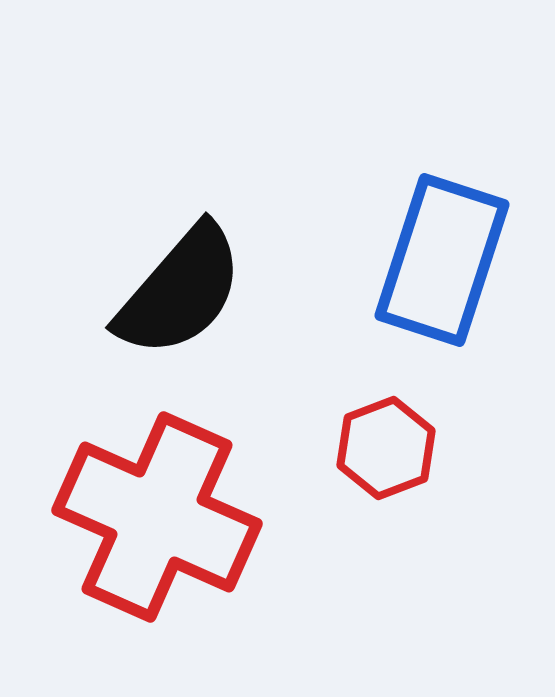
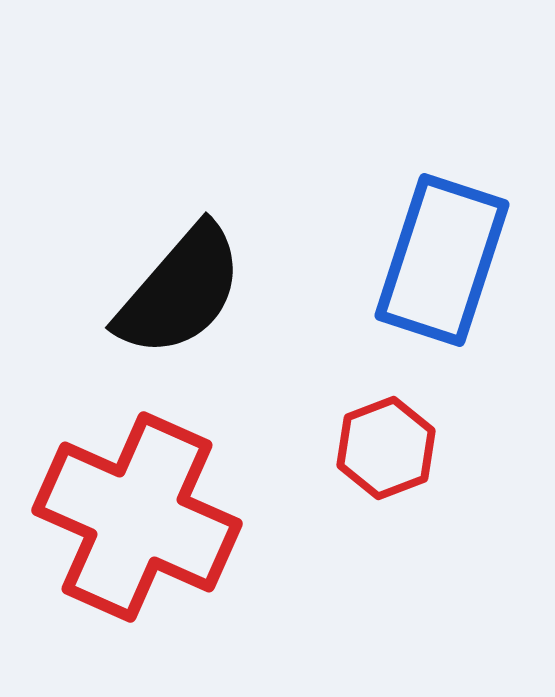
red cross: moved 20 px left
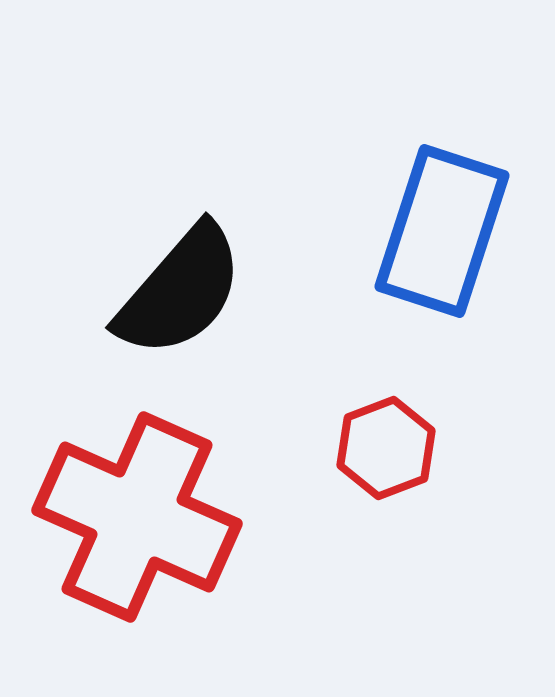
blue rectangle: moved 29 px up
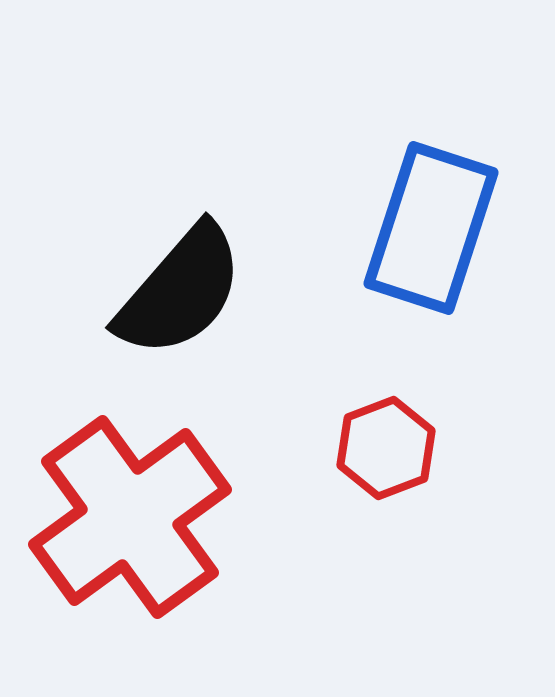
blue rectangle: moved 11 px left, 3 px up
red cross: moved 7 px left; rotated 30 degrees clockwise
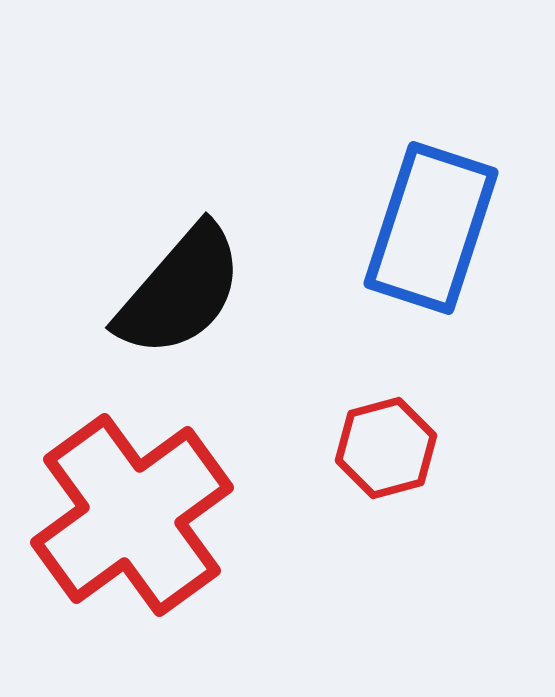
red hexagon: rotated 6 degrees clockwise
red cross: moved 2 px right, 2 px up
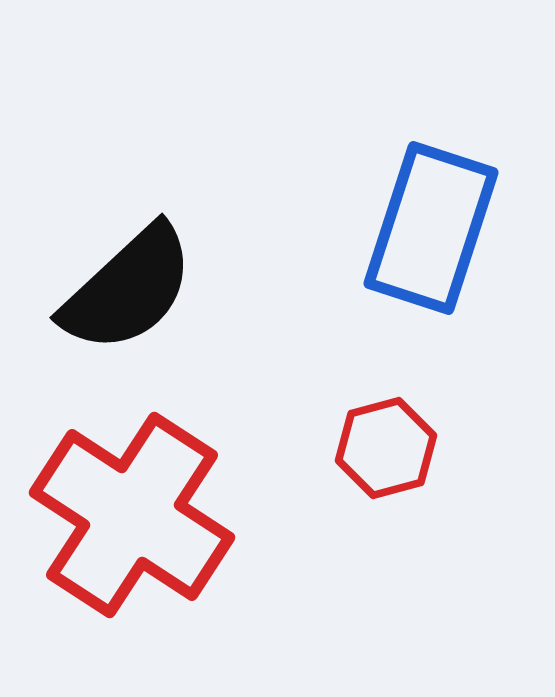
black semicircle: moved 52 px left, 2 px up; rotated 6 degrees clockwise
red cross: rotated 21 degrees counterclockwise
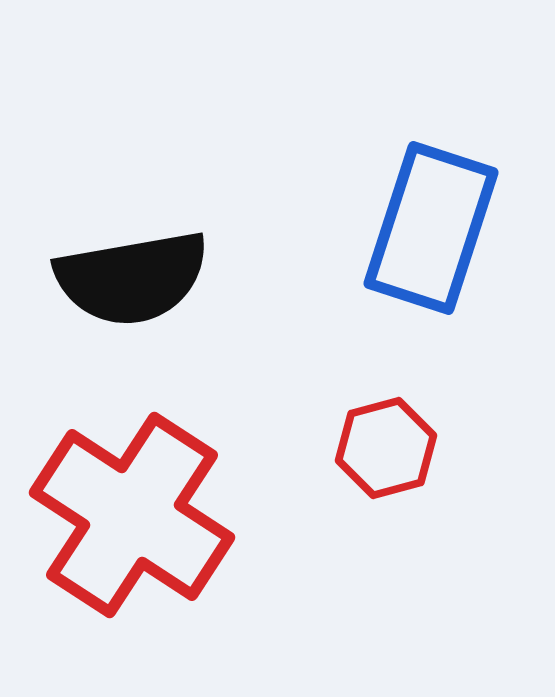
black semicircle: moved 4 px right, 11 px up; rotated 33 degrees clockwise
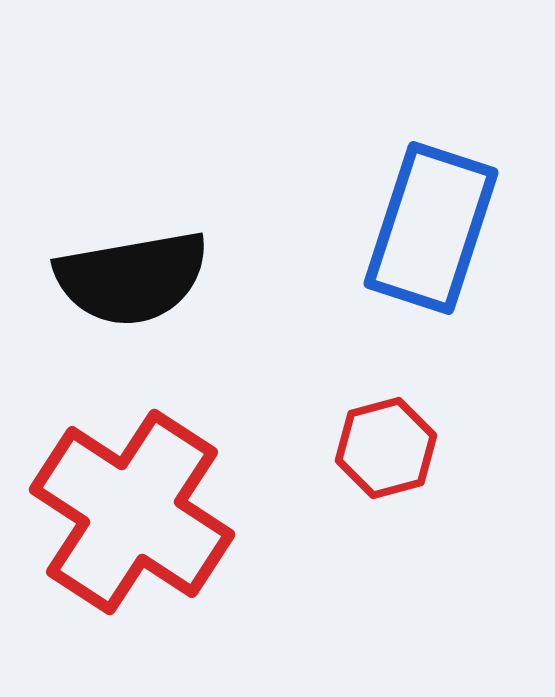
red cross: moved 3 px up
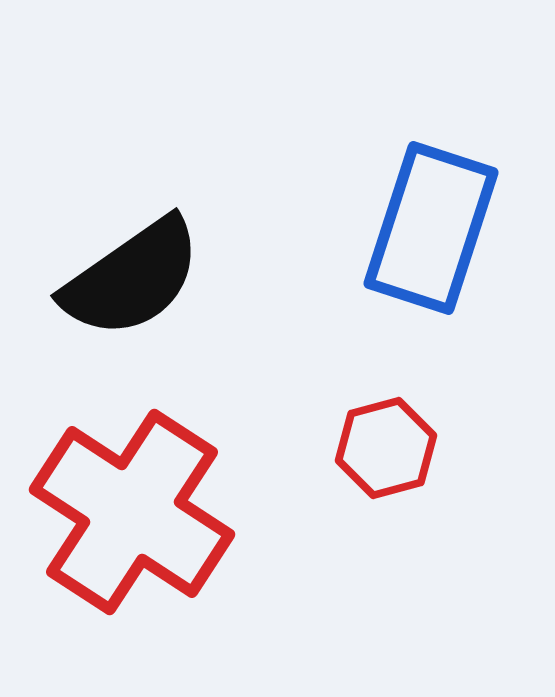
black semicircle: rotated 25 degrees counterclockwise
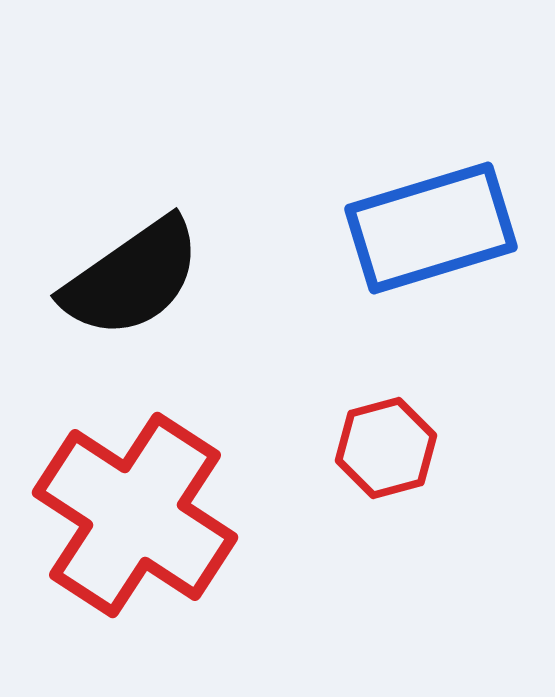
blue rectangle: rotated 55 degrees clockwise
red cross: moved 3 px right, 3 px down
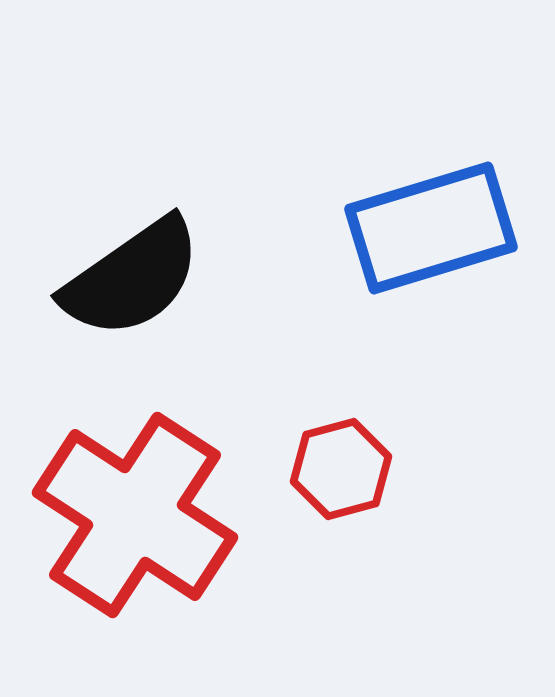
red hexagon: moved 45 px left, 21 px down
